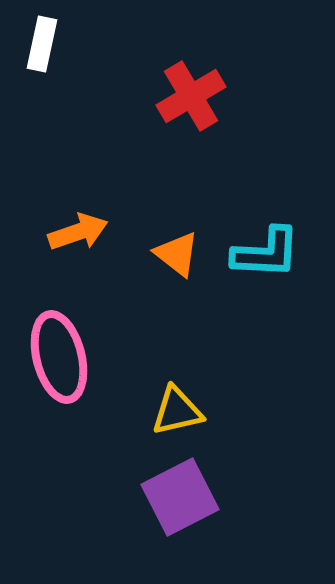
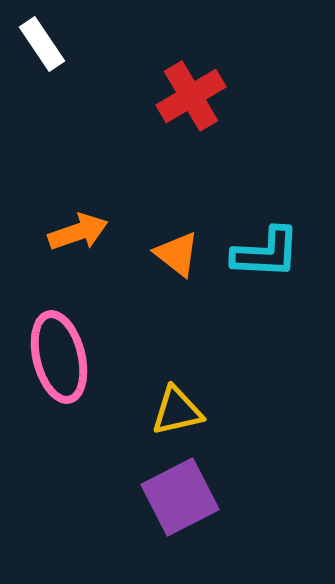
white rectangle: rotated 46 degrees counterclockwise
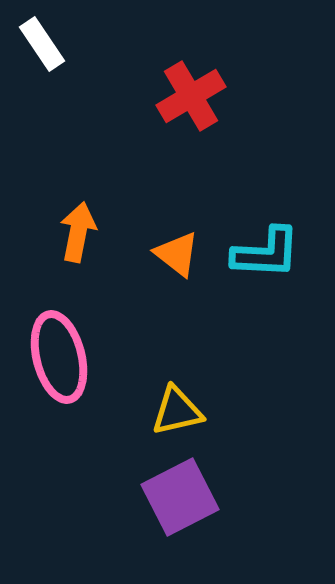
orange arrow: rotated 60 degrees counterclockwise
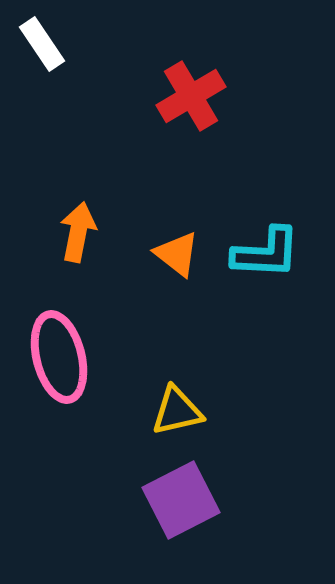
purple square: moved 1 px right, 3 px down
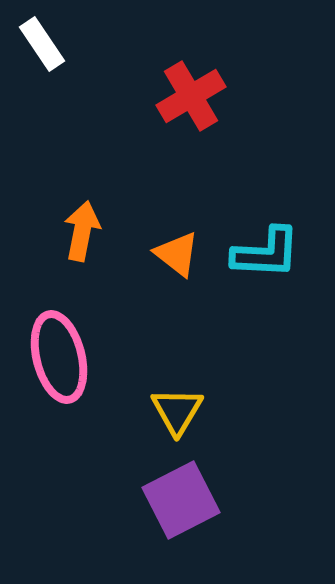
orange arrow: moved 4 px right, 1 px up
yellow triangle: rotated 46 degrees counterclockwise
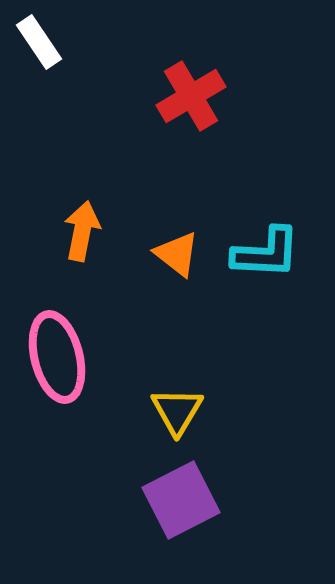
white rectangle: moved 3 px left, 2 px up
pink ellipse: moved 2 px left
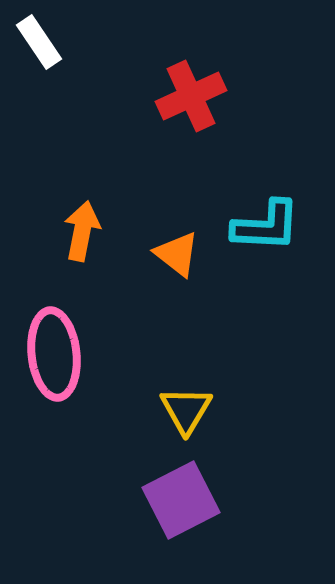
red cross: rotated 6 degrees clockwise
cyan L-shape: moved 27 px up
pink ellipse: moved 3 px left, 3 px up; rotated 8 degrees clockwise
yellow triangle: moved 9 px right, 1 px up
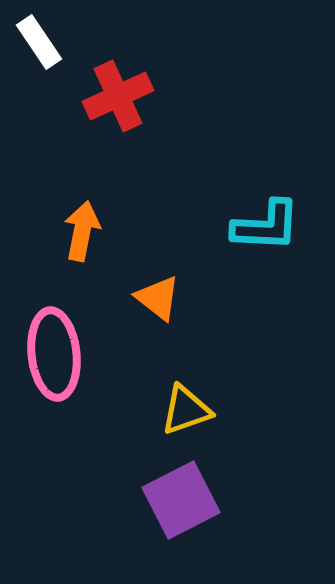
red cross: moved 73 px left
orange triangle: moved 19 px left, 44 px down
yellow triangle: rotated 40 degrees clockwise
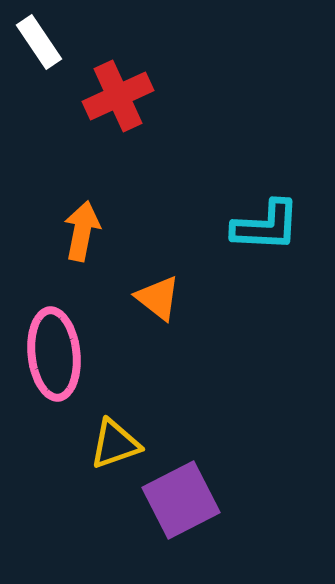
yellow triangle: moved 71 px left, 34 px down
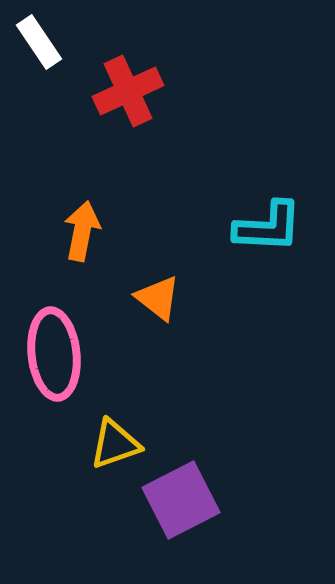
red cross: moved 10 px right, 5 px up
cyan L-shape: moved 2 px right, 1 px down
